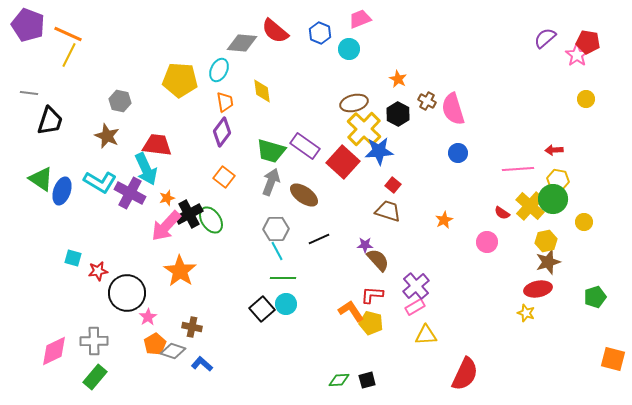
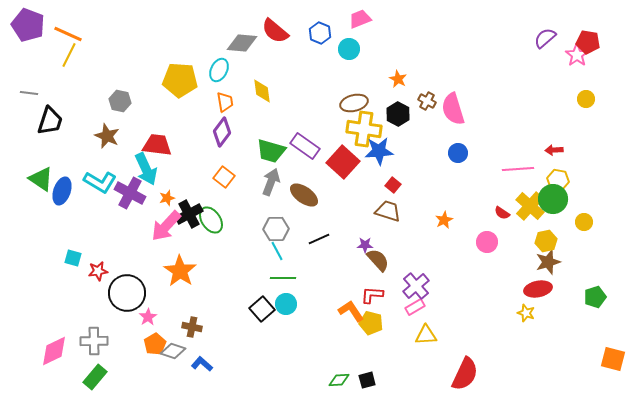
yellow cross at (364, 129): rotated 36 degrees counterclockwise
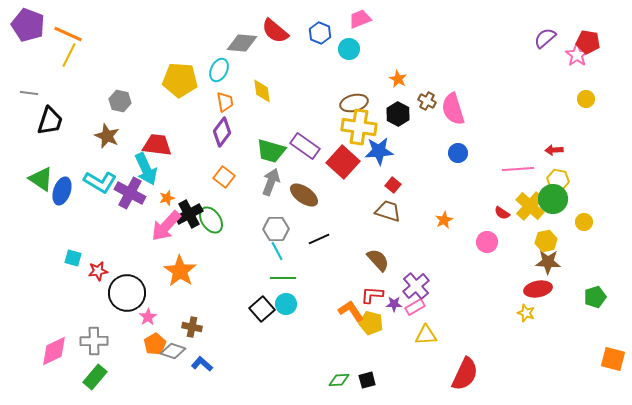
yellow cross at (364, 129): moved 5 px left, 2 px up
purple star at (365, 245): moved 29 px right, 59 px down
brown star at (548, 262): rotated 20 degrees clockwise
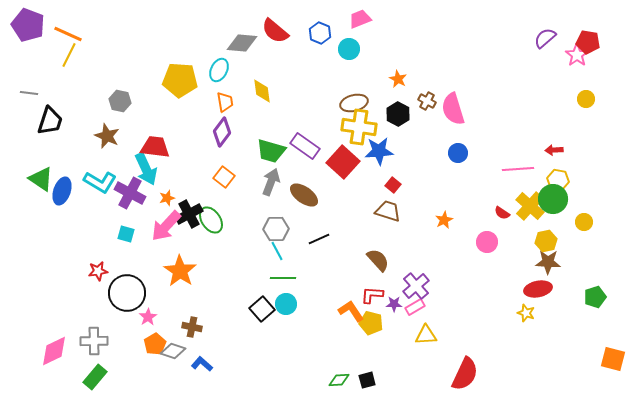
red trapezoid at (157, 145): moved 2 px left, 2 px down
cyan square at (73, 258): moved 53 px right, 24 px up
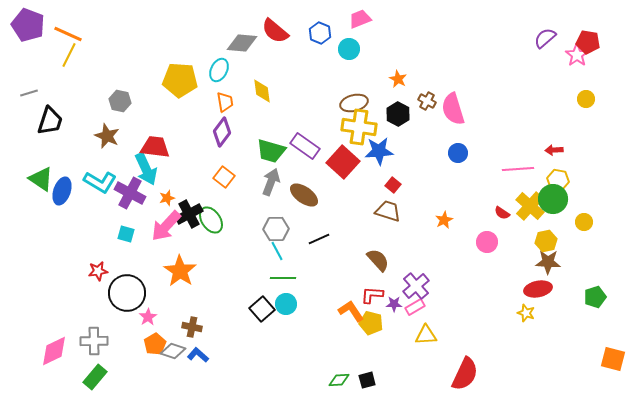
gray line at (29, 93): rotated 24 degrees counterclockwise
blue L-shape at (202, 364): moved 4 px left, 9 px up
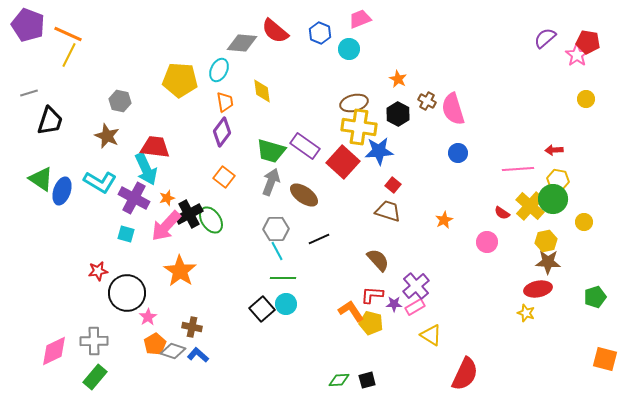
purple cross at (130, 193): moved 4 px right, 5 px down
yellow triangle at (426, 335): moved 5 px right; rotated 35 degrees clockwise
orange square at (613, 359): moved 8 px left
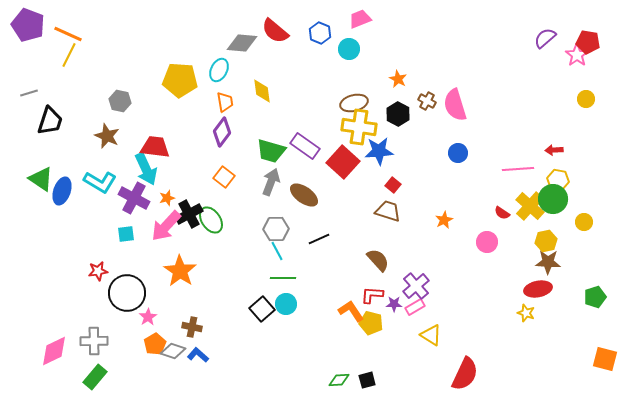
pink semicircle at (453, 109): moved 2 px right, 4 px up
cyan square at (126, 234): rotated 24 degrees counterclockwise
